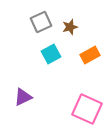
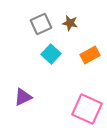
gray square: moved 2 px down
brown star: moved 4 px up; rotated 28 degrees clockwise
cyan square: rotated 18 degrees counterclockwise
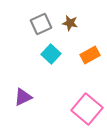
pink square: rotated 16 degrees clockwise
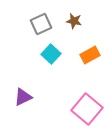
brown star: moved 4 px right, 2 px up
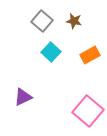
gray square: moved 1 px right, 3 px up; rotated 25 degrees counterclockwise
cyan square: moved 2 px up
pink square: moved 1 px right, 2 px down
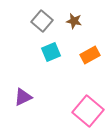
cyan square: rotated 24 degrees clockwise
